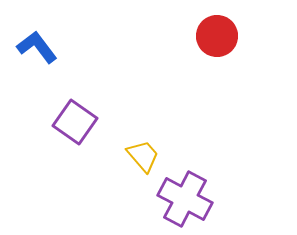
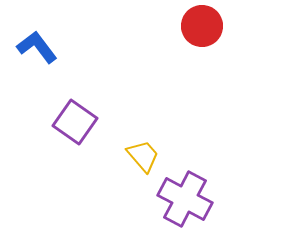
red circle: moved 15 px left, 10 px up
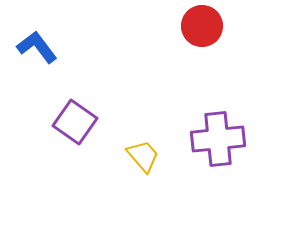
purple cross: moved 33 px right, 60 px up; rotated 34 degrees counterclockwise
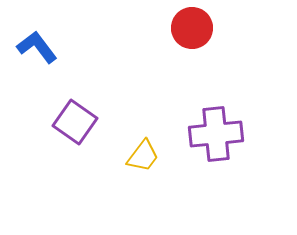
red circle: moved 10 px left, 2 px down
purple cross: moved 2 px left, 5 px up
yellow trapezoid: rotated 78 degrees clockwise
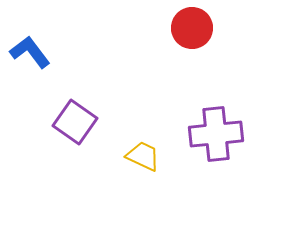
blue L-shape: moved 7 px left, 5 px down
yellow trapezoid: rotated 102 degrees counterclockwise
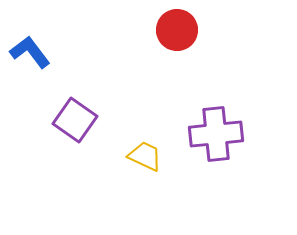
red circle: moved 15 px left, 2 px down
purple square: moved 2 px up
yellow trapezoid: moved 2 px right
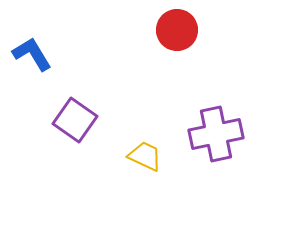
blue L-shape: moved 2 px right, 2 px down; rotated 6 degrees clockwise
purple cross: rotated 6 degrees counterclockwise
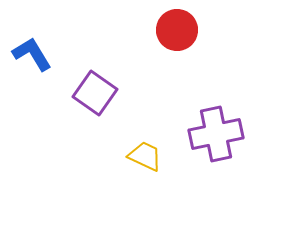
purple square: moved 20 px right, 27 px up
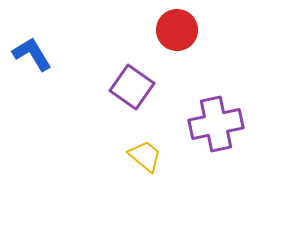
purple square: moved 37 px right, 6 px up
purple cross: moved 10 px up
yellow trapezoid: rotated 15 degrees clockwise
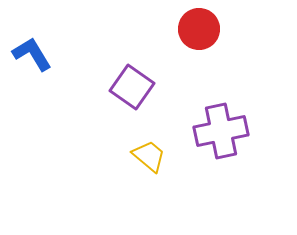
red circle: moved 22 px right, 1 px up
purple cross: moved 5 px right, 7 px down
yellow trapezoid: moved 4 px right
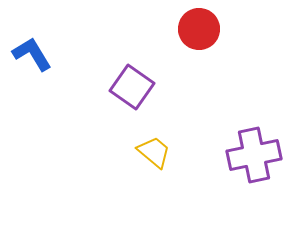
purple cross: moved 33 px right, 24 px down
yellow trapezoid: moved 5 px right, 4 px up
